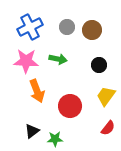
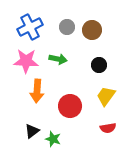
orange arrow: rotated 25 degrees clockwise
red semicircle: rotated 42 degrees clockwise
green star: moved 2 px left; rotated 21 degrees clockwise
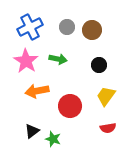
pink star: rotated 30 degrees clockwise
orange arrow: rotated 75 degrees clockwise
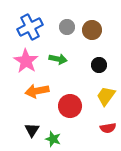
black triangle: moved 1 px up; rotated 21 degrees counterclockwise
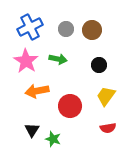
gray circle: moved 1 px left, 2 px down
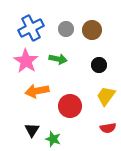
blue cross: moved 1 px right, 1 px down
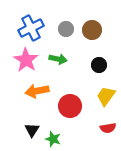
pink star: moved 1 px up
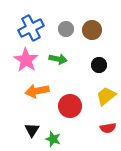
yellow trapezoid: rotated 15 degrees clockwise
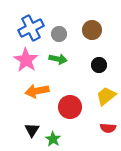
gray circle: moved 7 px left, 5 px down
red circle: moved 1 px down
red semicircle: rotated 14 degrees clockwise
green star: rotated 14 degrees clockwise
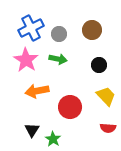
yellow trapezoid: rotated 85 degrees clockwise
